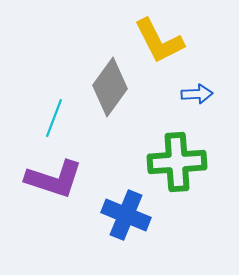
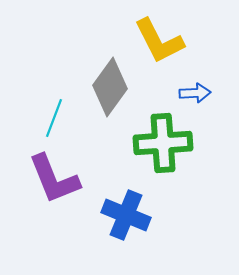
blue arrow: moved 2 px left, 1 px up
green cross: moved 14 px left, 19 px up
purple L-shape: rotated 50 degrees clockwise
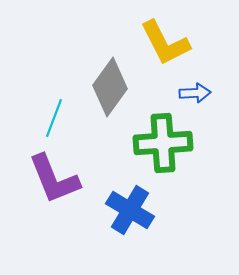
yellow L-shape: moved 6 px right, 2 px down
blue cross: moved 4 px right, 5 px up; rotated 9 degrees clockwise
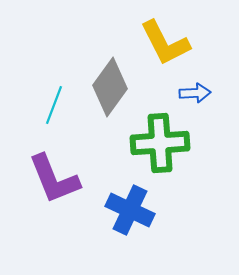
cyan line: moved 13 px up
green cross: moved 3 px left
blue cross: rotated 6 degrees counterclockwise
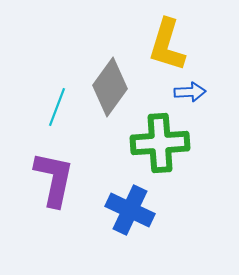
yellow L-shape: moved 2 px right, 2 px down; rotated 44 degrees clockwise
blue arrow: moved 5 px left, 1 px up
cyan line: moved 3 px right, 2 px down
purple L-shape: rotated 146 degrees counterclockwise
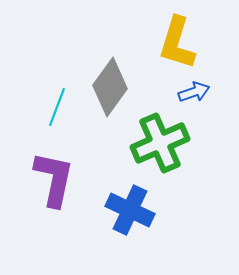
yellow L-shape: moved 10 px right, 2 px up
blue arrow: moved 4 px right; rotated 16 degrees counterclockwise
green cross: rotated 20 degrees counterclockwise
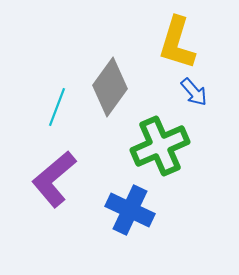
blue arrow: rotated 68 degrees clockwise
green cross: moved 3 px down
purple L-shape: rotated 142 degrees counterclockwise
